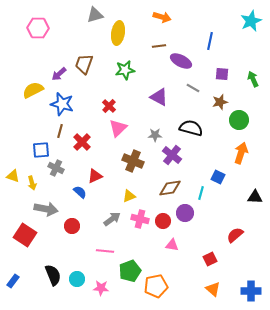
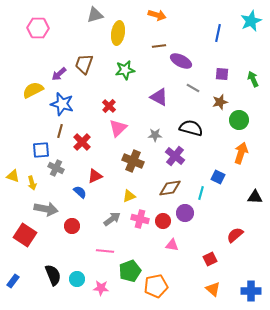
orange arrow at (162, 17): moved 5 px left, 2 px up
blue line at (210, 41): moved 8 px right, 8 px up
purple cross at (172, 155): moved 3 px right, 1 px down
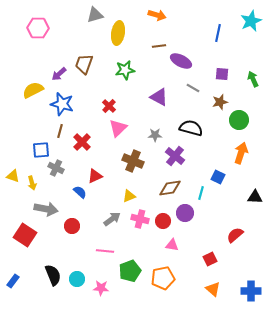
orange pentagon at (156, 286): moved 7 px right, 8 px up
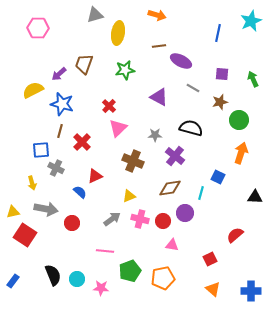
yellow triangle at (13, 176): moved 36 px down; rotated 32 degrees counterclockwise
red circle at (72, 226): moved 3 px up
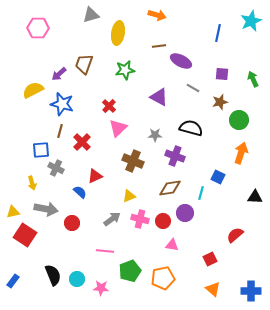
gray triangle at (95, 15): moved 4 px left
purple cross at (175, 156): rotated 18 degrees counterclockwise
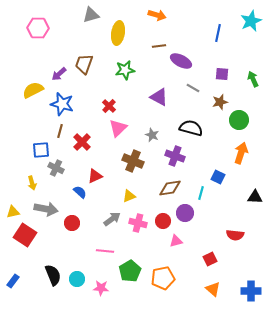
gray star at (155, 135): moved 3 px left; rotated 24 degrees clockwise
pink cross at (140, 219): moved 2 px left, 4 px down
red semicircle at (235, 235): rotated 132 degrees counterclockwise
pink triangle at (172, 245): moved 4 px right, 4 px up; rotated 24 degrees counterclockwise
green pentagon at (130, 271): rotated 10 degrees counterclockwise
